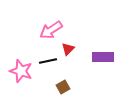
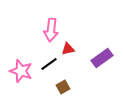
pink arrow: rotated 50 degrees counterclockwise
red triangle: rotated 32 degrees clockwise
purple rectangle: moved 1 px left, 1 px down; rotated 35 degrees counterclockwise
black line: moved 1 px right, 3 px down; rotated 24 degrees counterclockwise
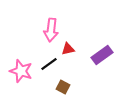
purple rectangle: moved 3 px up
brown square: rotated 32 degrees counterclockwise
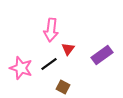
red triangle: rotated 40 degrees counterclockwise
pink star: moved 3 px up
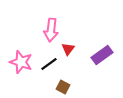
pink star: moved 6 px up
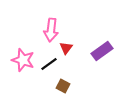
red triangle: moved 2 px left, 1 px up
purple rectangle: moved 4 px up
pink star: moved 2 px right, 2 px up
brown square: moved 1 px up
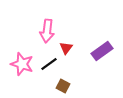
pink arrow: moved 4 px left, 1 px down
pink star: moved 1 px left, 4 px down
